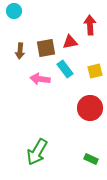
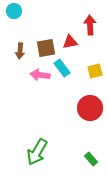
cyan rectangle: moved 3 px left, 1 px up
pink arrow: moved 4 px up
green rectangle: rotated 24 degrees clockwise
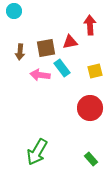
brown arrow: moved 1 px down
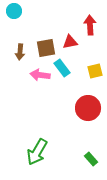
red circle: moved 2 px left
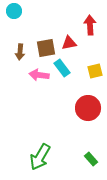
red triangle: moved 1 px left, 1 px down
pink arrow: moved 1 px left
green arrow: moved 3 px right, 5 px down
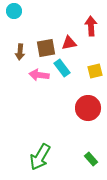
red arrow: moved 1 px right, 1 px down
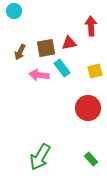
brown arrow: rotated 21 degrees clockwise
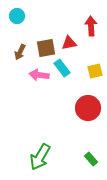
cyan circle: moved 3 px right, 5 px down
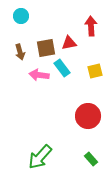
cyan circle: moved 4 px right
brown arrow: rotated 42 degrees counterclockwise
red circle: moved 8 px down
green arrow: rotated 12 degrees clockwise
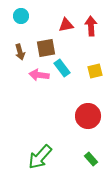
red triangle: moved 3 px left, 18 px up
